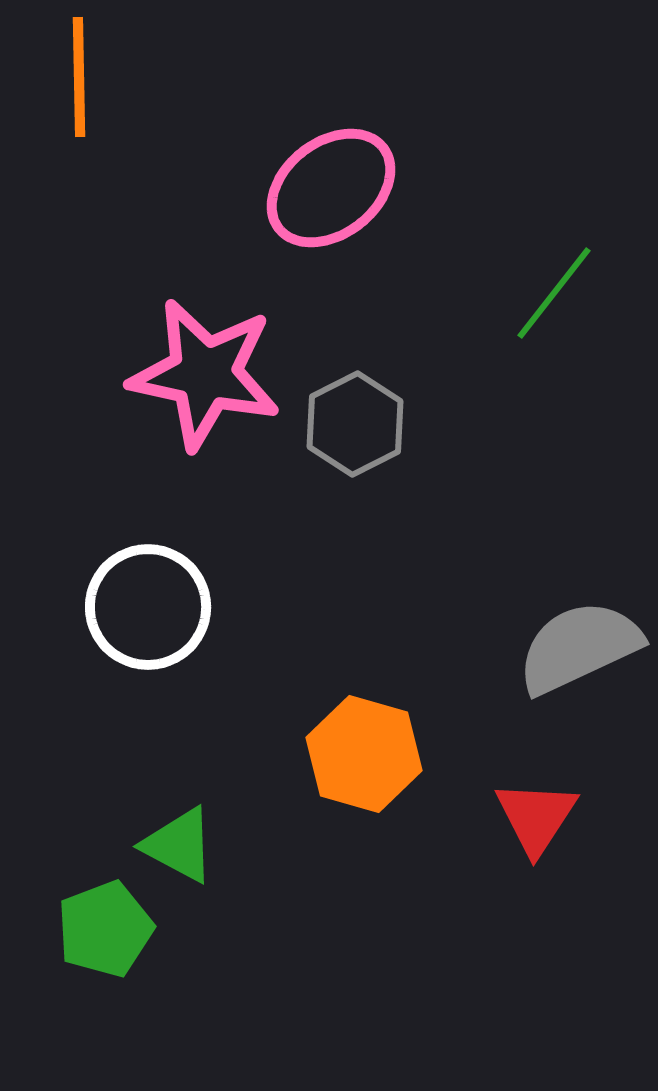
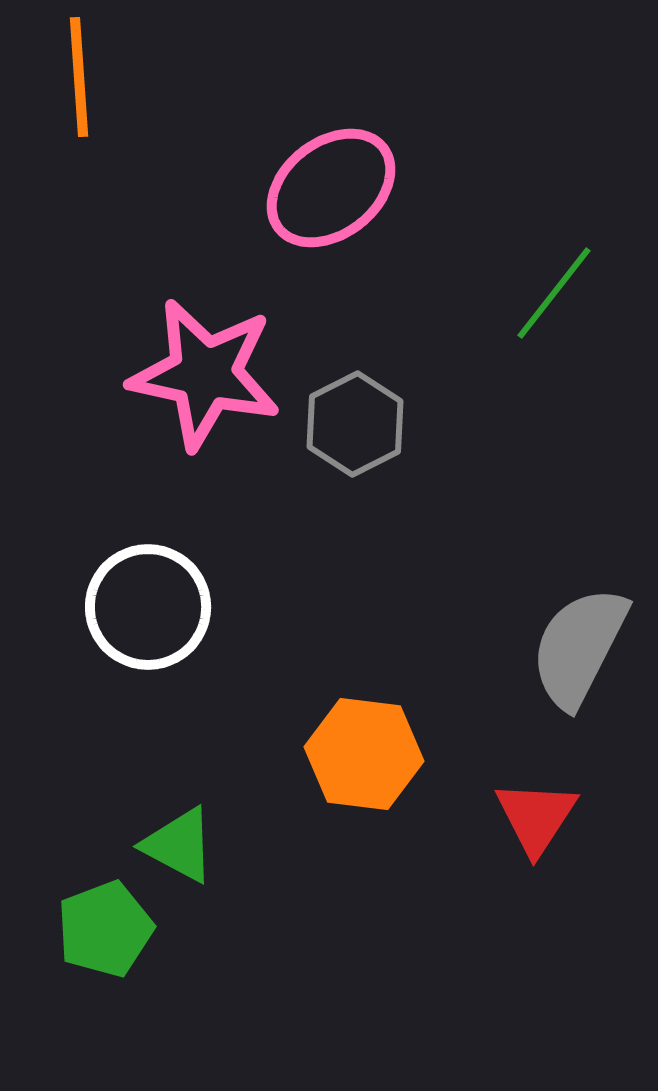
orange line: rotated 3 degrees counterclockwise
gray semicircle: rotated 38 degrees counterclockwise
orange hexagon: rotated 9 degrees counterclockwise
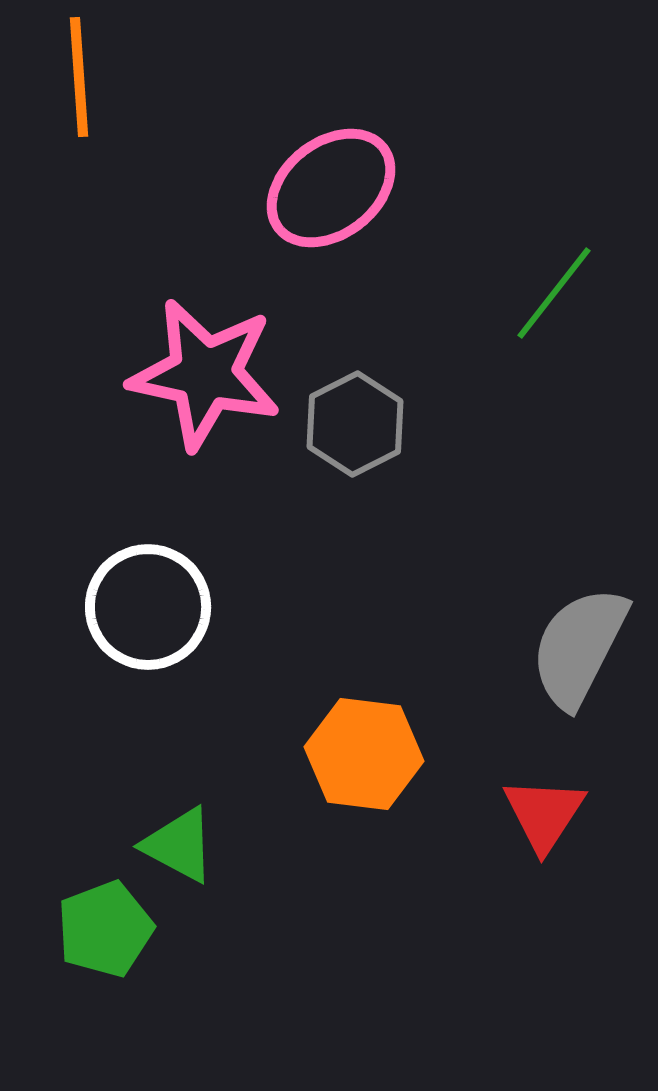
red triangle: moved 8 px right, 3 px up
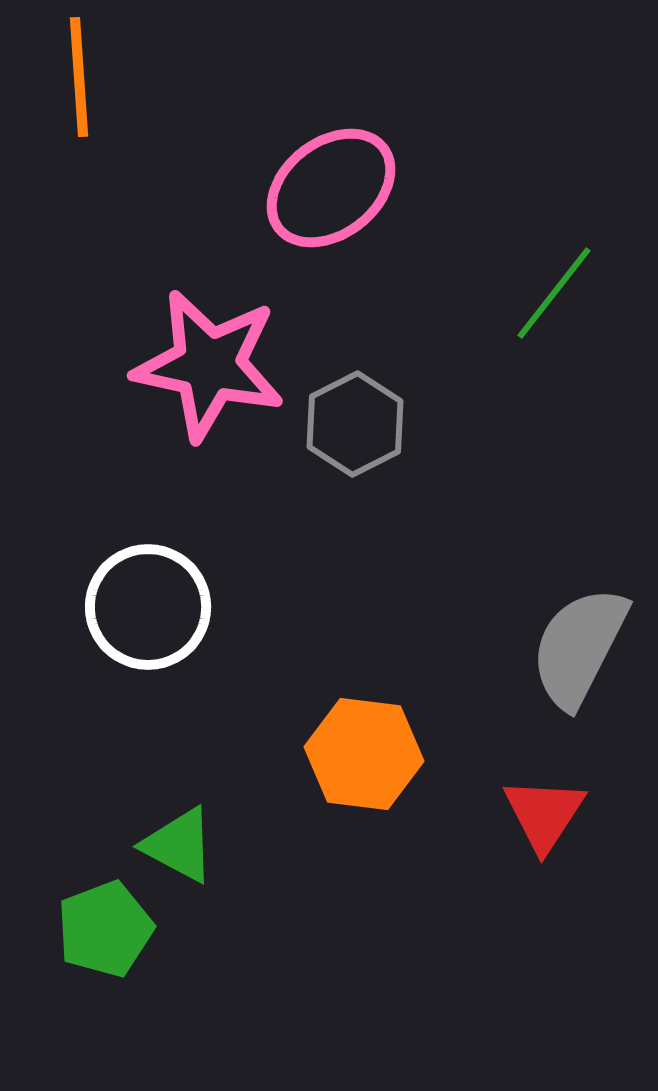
pink star: moved 4 px right, 9 px up
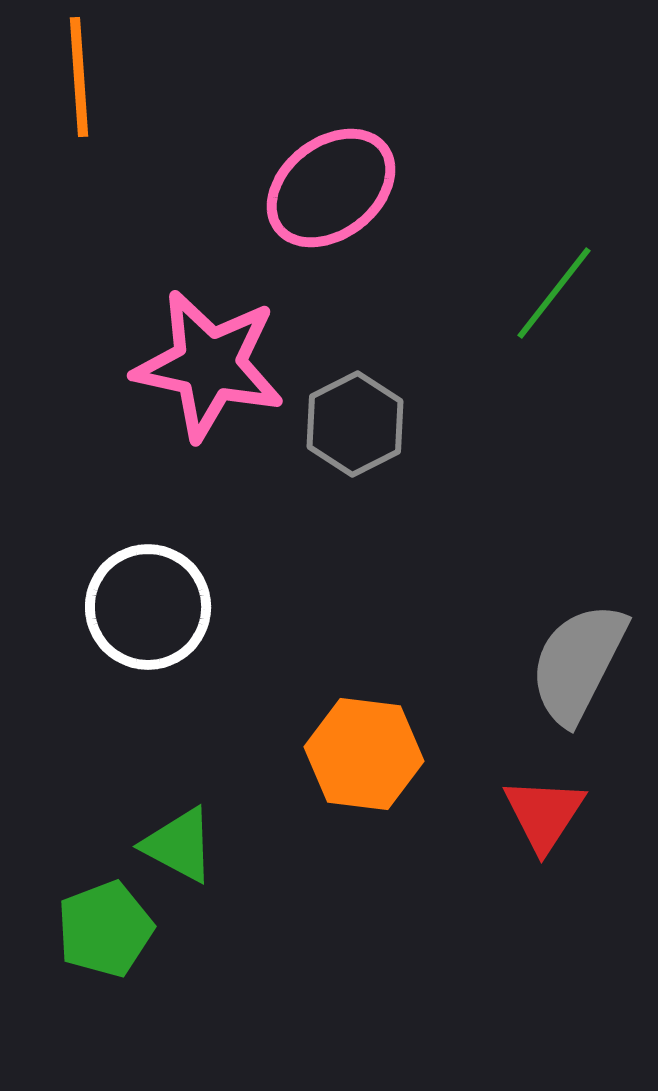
gray semicircle: moved 1 px left, 16 px down
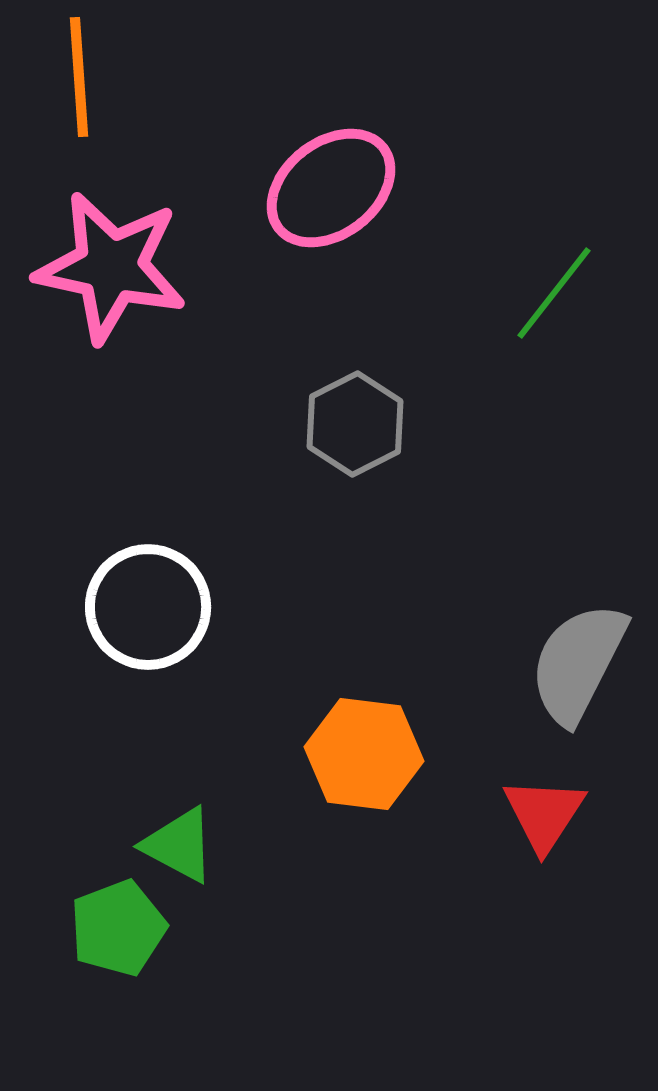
pink star: moved 98 px left, 98 px up
green pentagon: moved 13 px right, 1 px up
